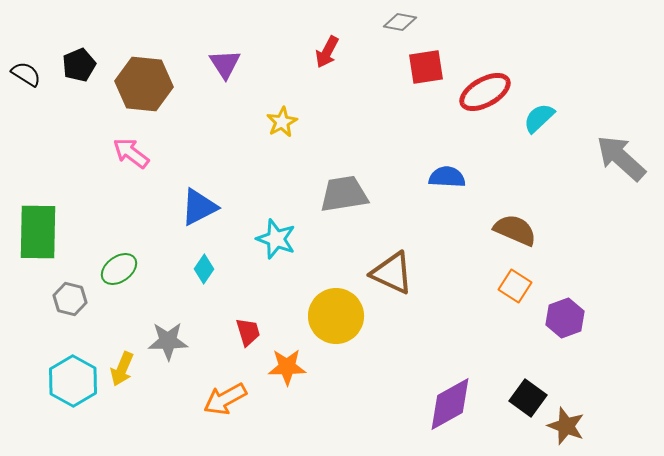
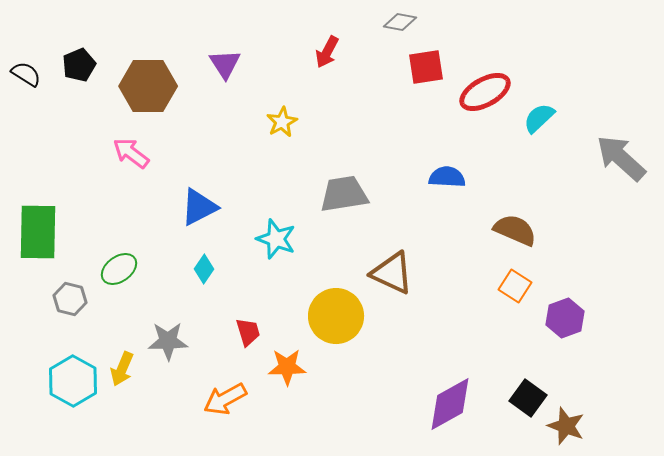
brown hexagon: moved 4 px right, 2 px down; rotated 6 degrees counterclockwise
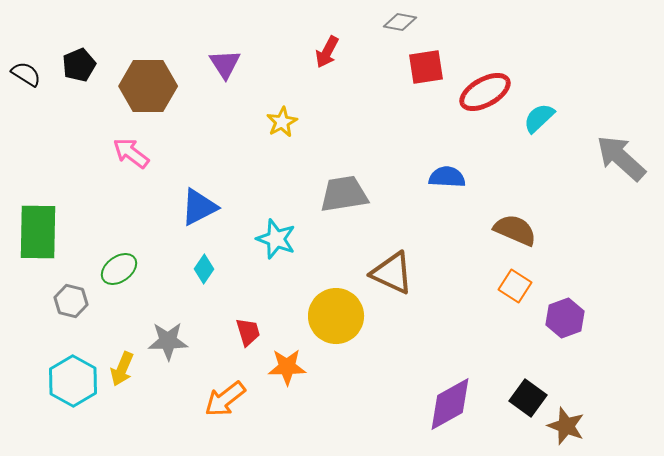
gray hexagon: moved 1 px right, 2 px down
orange arrow: rotated 9 degrees counterclockwise
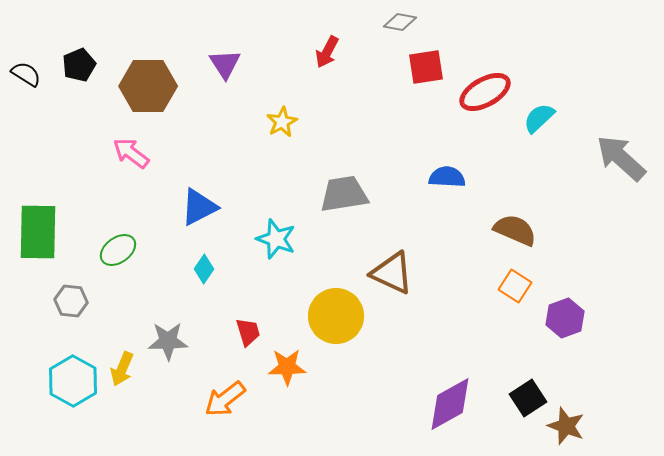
green ellipse: moved 1 px left, 19 px up
gray hexagon: rotated 8 degrees counterclockwise
black square: rotated 21 degrees clockwise
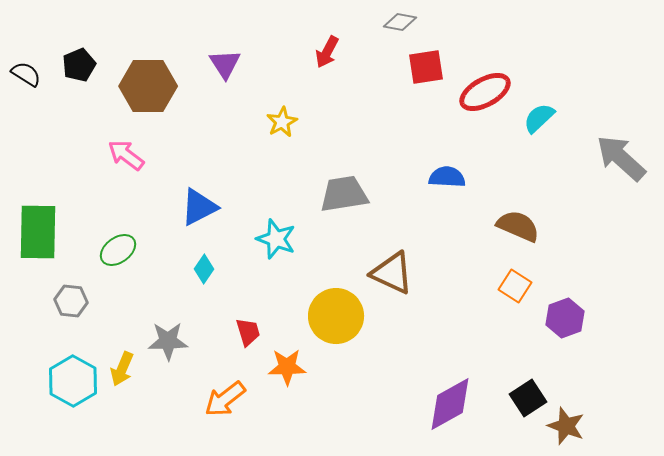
pink arrow: moved 5 px left, 2 px down
brown semicircle: moved 3 px right, 4 px up
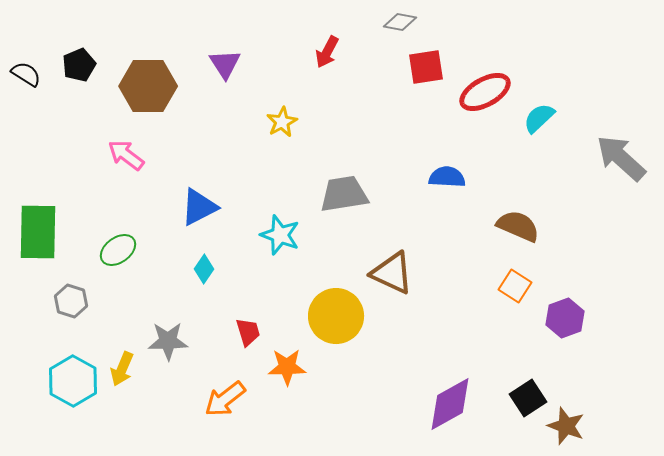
cyan star: moved 4 px right, 4 px up
gray hexagon: rotated 12 degrees clockwise
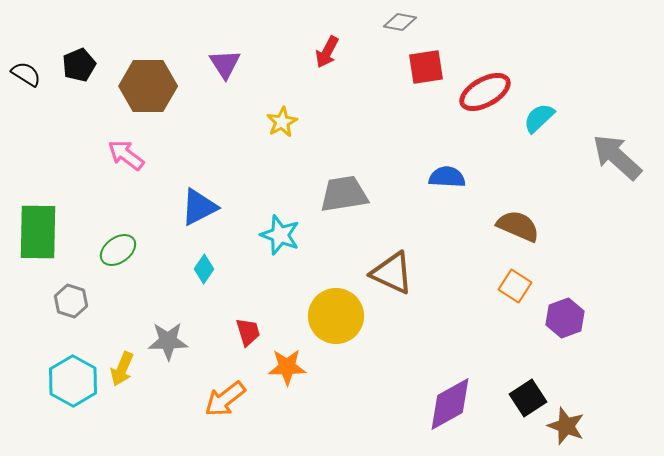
gray arrow: moved 4 px left, 1 px up
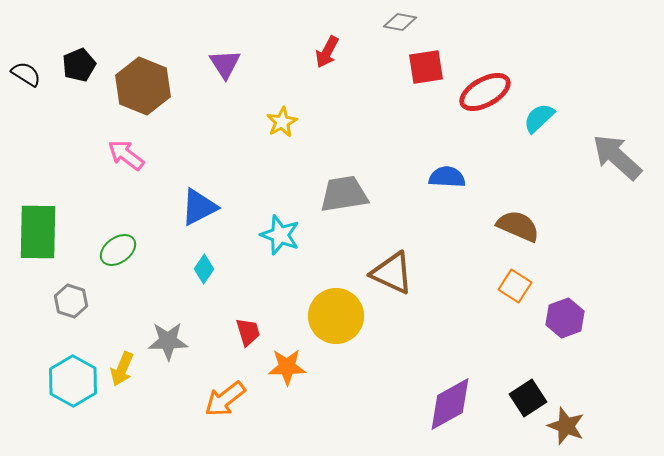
brown hexagon: moved 5 px left; rotated 22 degrees clockwise
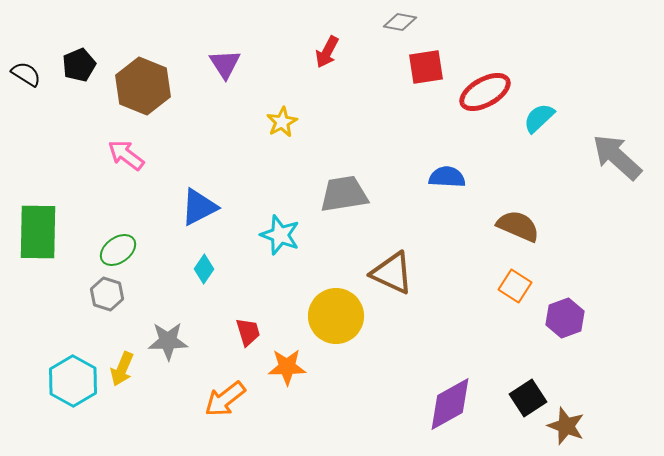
gray hexagon: moved 36 px right, 7 px up
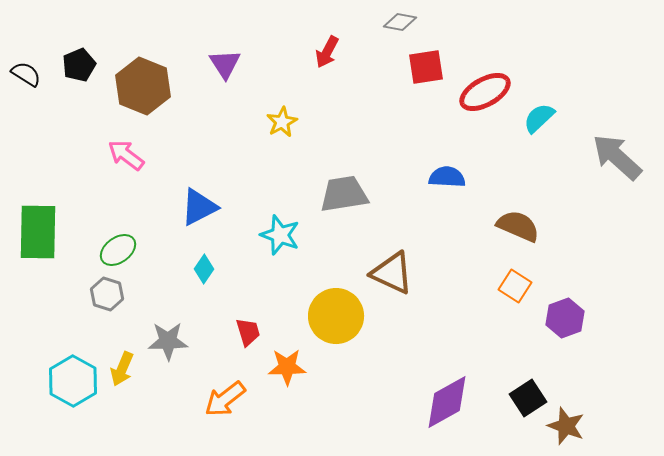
purple diamond: moved 3 px left, 2 px up
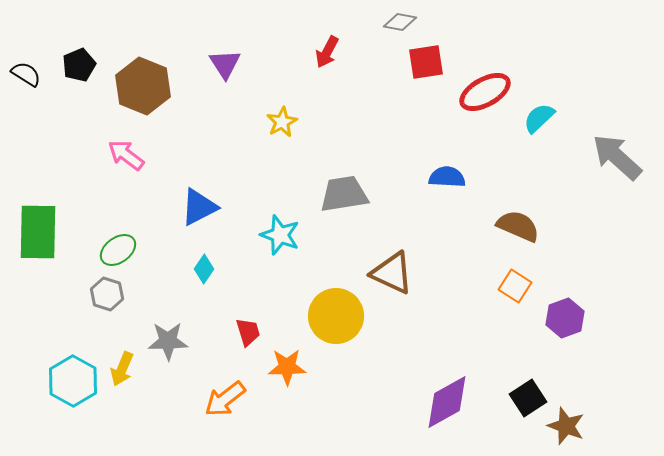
red square: moved 5 px up
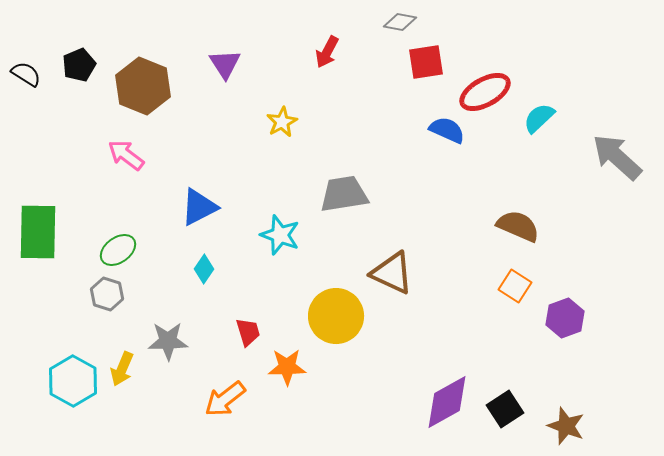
blue semicircle: moved 47 px up; rotated 21 degrees clockwise
black square: moved 23 px left, 11 px down
